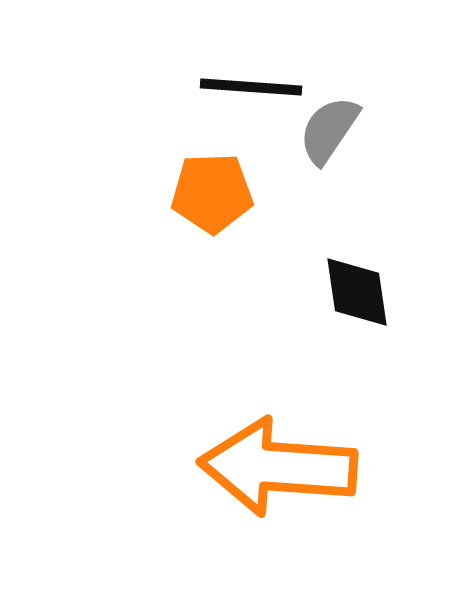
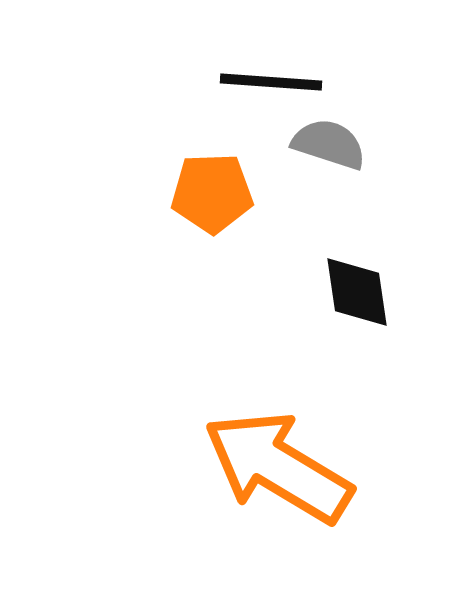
black line: moved 20 px right, 5 px up
gray semicircle: moved 14 px down; rotated 74 degrees clockwise
orange arrow: rotated 27 degrees clockwise
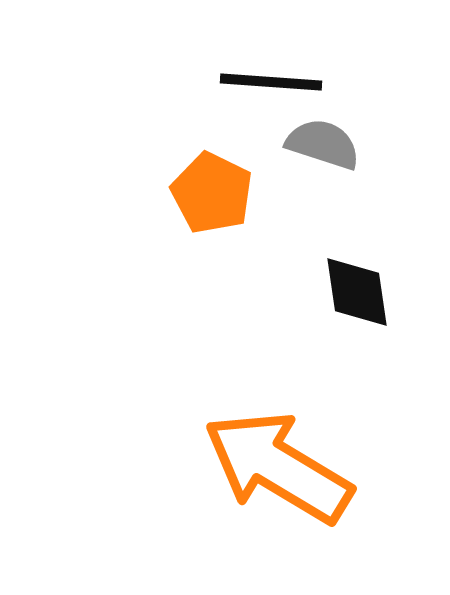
gray semicircle: moved 6 px left
orange pentagon: rotated 28 degrees clockwise
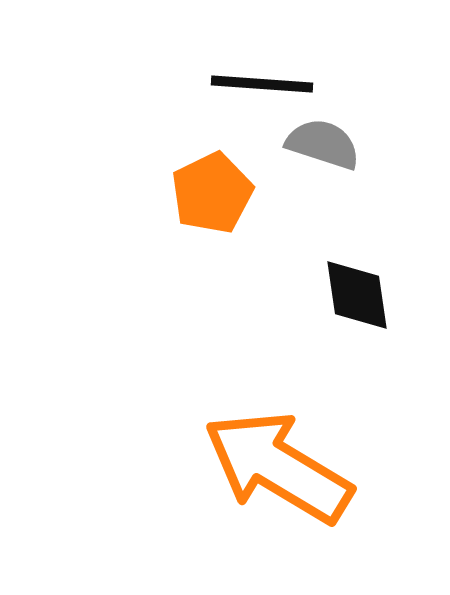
black line: moved 9 px left, 2 px down
orange pentagon: rotated 20 degrees clockwise
black diamond: moved 3 px down
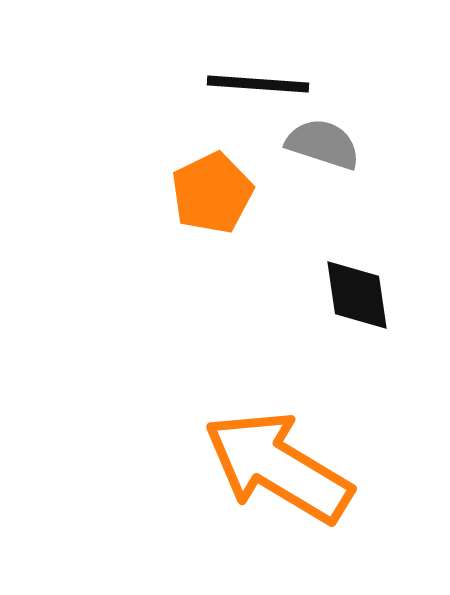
black line: moved 4 px left
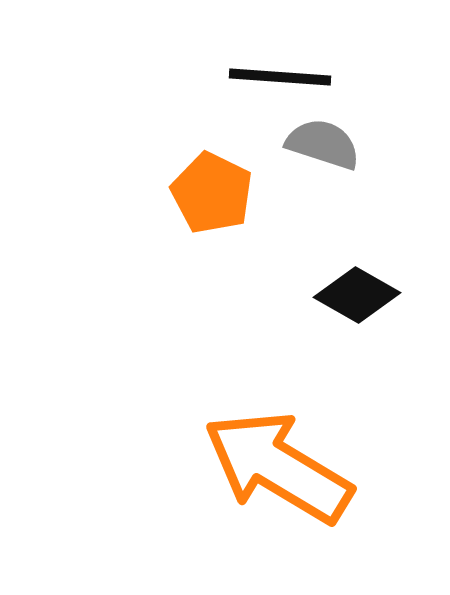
black line: moved 22 px right, 7 px up
orange pentagon: rotated 20 degrees counterclockwise
black diamond: rotated 52 degrees counterclockwise
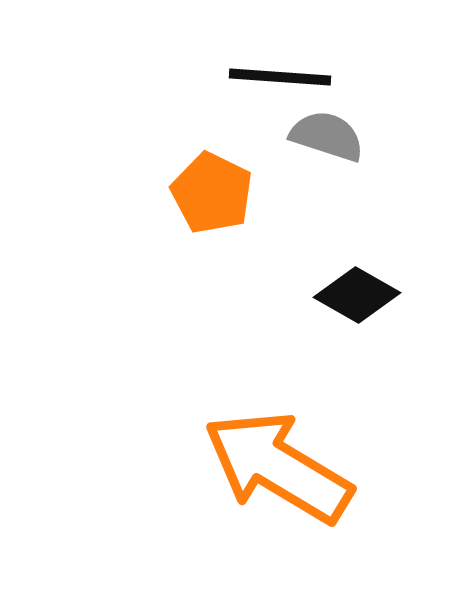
gray semicircle: moved 4 px right, 8 px up
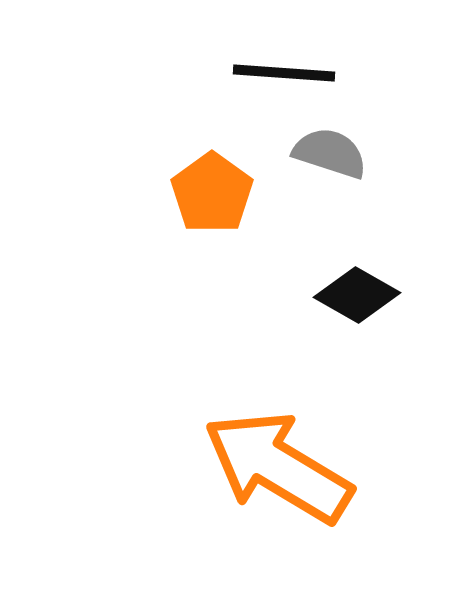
black line: moved 4 px right, 4 px up
gray semicircle: moved 3 px right, 17 px down
orange pentagon: rotated 10 degrees clockwise
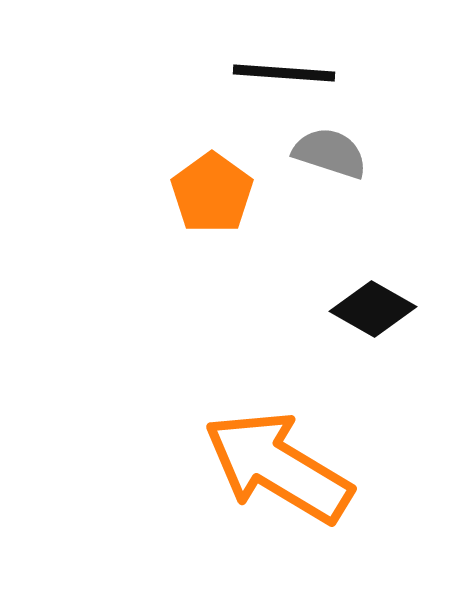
black diamond: moved 16 px right, 14 px down
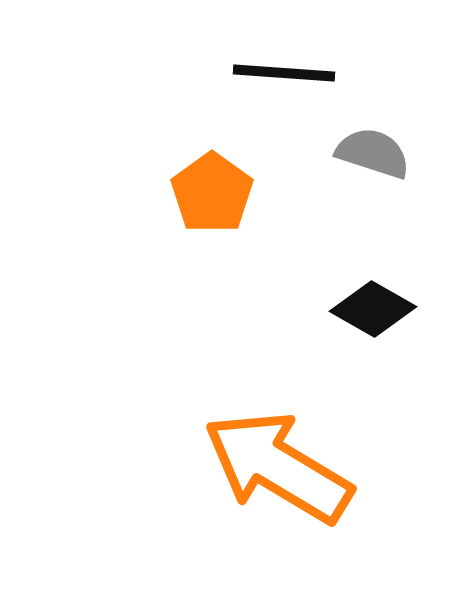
gray semicircle: moved 43 px right
